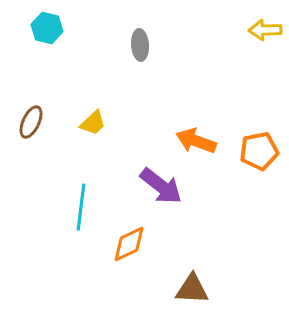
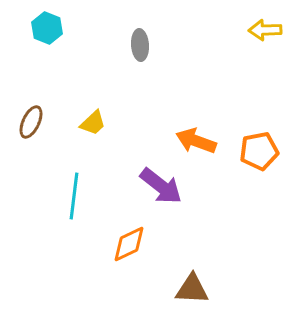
cyan hexagon: rotated 8 degrees clockwise
cyan line: moved 7 px left, 11 px up
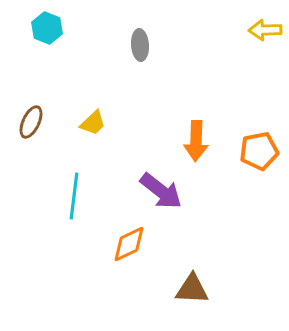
orange arrow: rotated 108 degrees counterclockwise
purple arrow: moved 5 px down
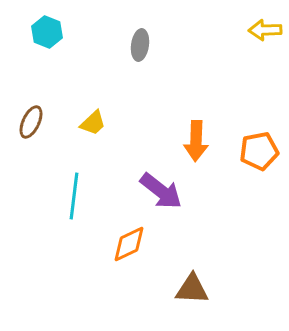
cyan hexagon: moved 4 px down
gray ellipse: rotated 12 degrees clockwise
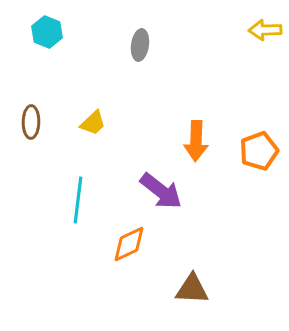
brown ellipse: rotated 24 degrees counterclockwise
orange pentagon: rotated 9 degrees counterclockwise
cyan line: moved 4 px right, 4 px down
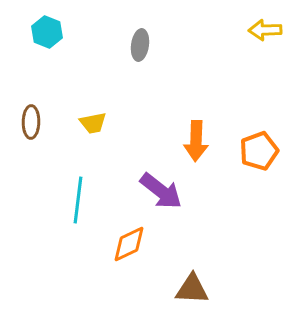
yellow trapezoid: rotated 32 degrees clockwise
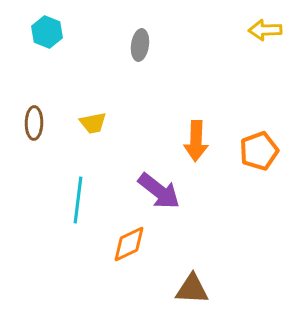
brown ellipse: moved 3 px right, 1 px down
purple arrow: moved 2 px left
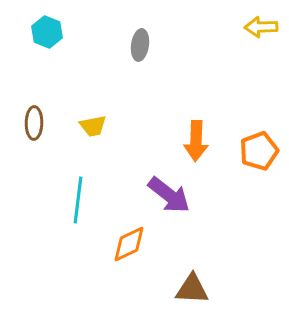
yellow arrow: moved 4 px left, 3 px up
yellow trapezoid: moved 3 px down
purple arrow: moved 10 px right, 4 px down
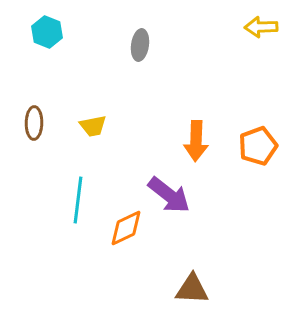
orange pentagon: moved 1 px left, 5 px up
orange diamond: moved 3 px left, 16 px up
